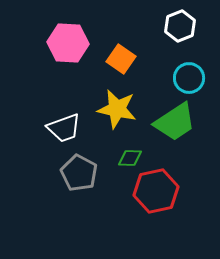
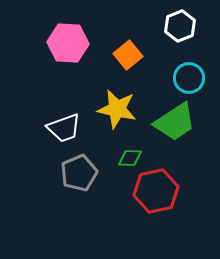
orange square: moved 7 px right, 4 px up; rotated 16 degrees clockwise
gray pentagon: rotated 21 degrees clockwise
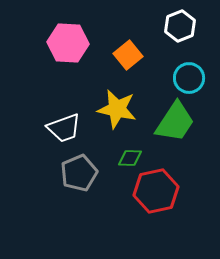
green trapezoid: rotated 24 degrees counterclockwise
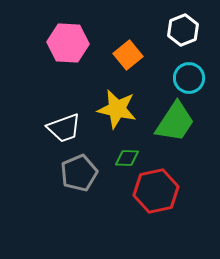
white hexagon: moved 3 px right, 4 px down
green diamond: moved 3 px left
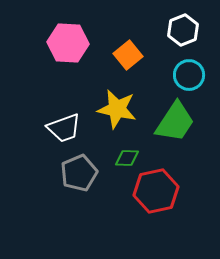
cyan circle: moved 3 px up
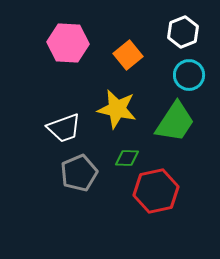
white hexagon: moved 2 px down
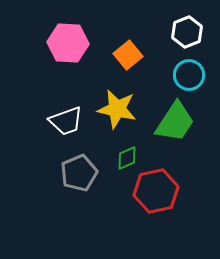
white hexagon: moved 4 px right
white trapezoid: moved 2 px right, 7 px up
green diamond: rotated 25 degrees counterclockwise
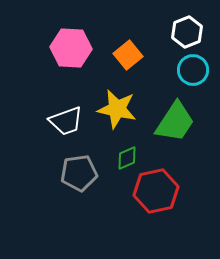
pink hexagon: moved 3 px right, 5 px down
cyan circle: moved 4 px right, 5 px up
gray pentagon: rotated 15 degrees clockwise
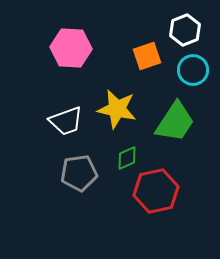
white hexagon: moved 2 px left, 2 px up
orange square: moved 19 px right, 1 px down; rotated 20 degrees clockwise
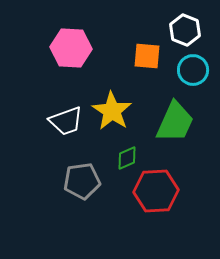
white hexagon: rotated 16 degrees counterclockwise
orange square: rotated 24 degrees clockwise
yellow star: moved 5 px left, 2 px down; rotated 21 degrees clockwise
green trapezoid: rotated 9 degrees counterclockwise
gray pentagon: moved 3 px right, 8 px down
red hexagon: rotated 9 degrees clockwise
